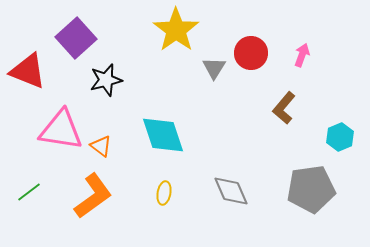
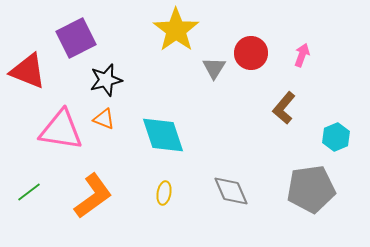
purple square: rotated 15 degrees clockwise
cyan hexagon: moved 4 px left
orange triangle: moved 3 px right, 27 px up; rotated 15 degrees counterclockwise
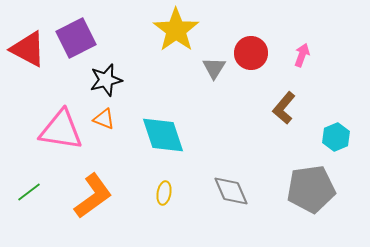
red triangle: moved 22 px up; rotated 6 degrees clockwise
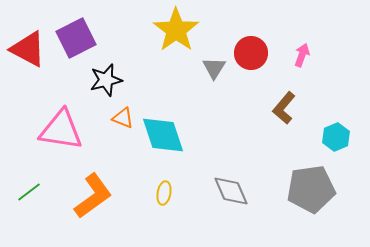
orange triangle: moved 19 px right, 1 px up
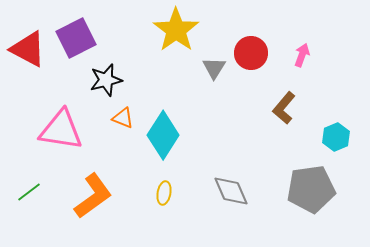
cyan diamond: rotated 51 degrees clockwise
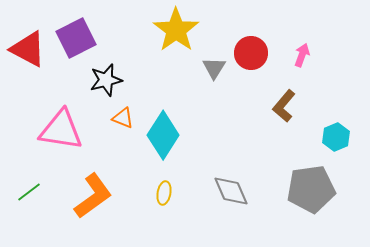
brown L-shape: moved 2 px up
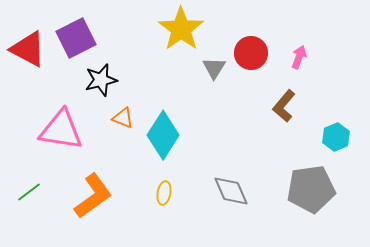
yellow star: moved 5 px right, 1 px up
pink arrow: moved 3 px left, 2 px down
black star: moved 5 px left
